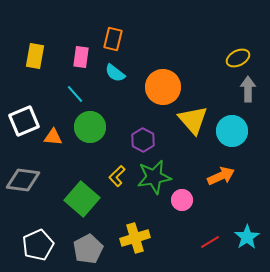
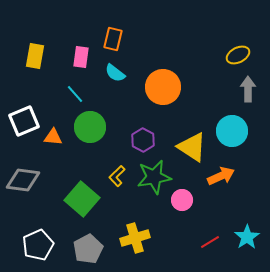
yellow ellipse: moved 3 px up
yellow triangle: moved 1 px left, 27 px down; rotated 16 degrees counterclockwise
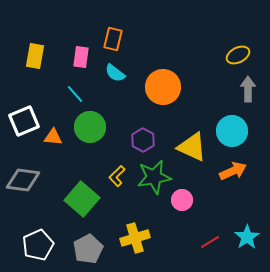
yellow triangle: rotated 8 degrees counterclockwise
orange arrow: moved 12 px right, 5 px up
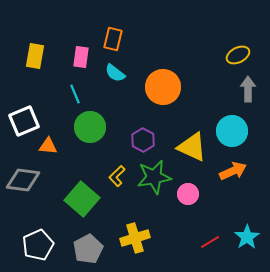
cyan line: rotated 18 degrees clockwise
orange triangle: moved 5 px left, 9 px down
pink circle: moved 6 px right, 6 px up
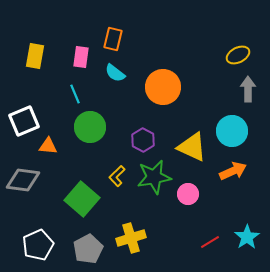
yellow cross: moved 4 px left
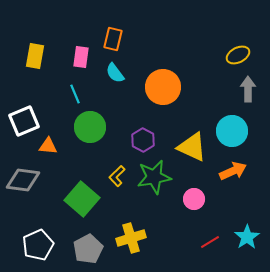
cyan semicircle: rotated 15 degrees clockwise
pink circle: moved 6 px right, 5 px down
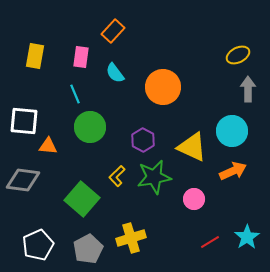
orange rectangle: moved 8 px up; rotated 30 degrees clockwise
white square: rotated 28 degrees clockwise
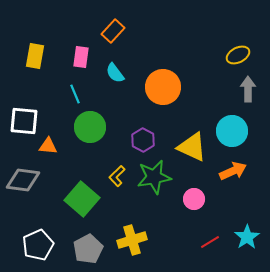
yellow cross: moved 1 px right, 2 px down
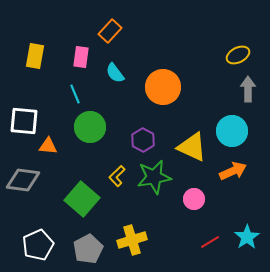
orange rectangle: moved 3 px left
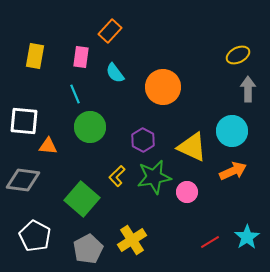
pink circle: moved 7 px left, 7 px up
yellow cross: rotated 16 degrees counterclockwise
white pentagon: moved 3 px left, 9 px up; rotated 20 degrees counterclockwise
